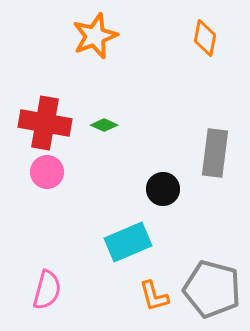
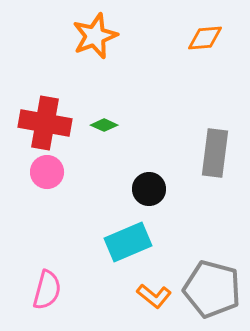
orange diamond: rotated 75 degrees clockwise
black circle: moved 14 px left
orange L-shape: rotated 36 degrees counterclockwise
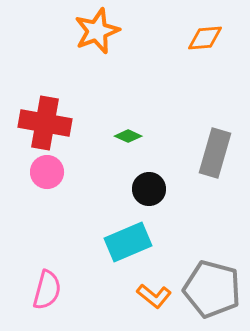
orange star: moved 2 px right, 5 px up
green diamond: moved 24 px right, 11 px down
gray rectangle: rotated 9 degrees clockwise
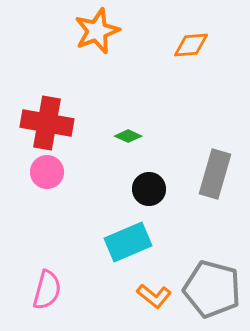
orange diamond: moved 14 px left, 7 px down
red cross: moved 2 px right
gray rectangle: moved 21 px down
